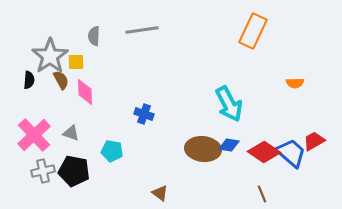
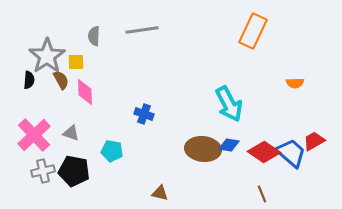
gray star: moved 3 px left
brown triangle: rotated 24 degrees counterclockwise
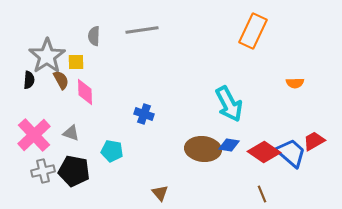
brown triangle: rotated 36 degrees clockwise
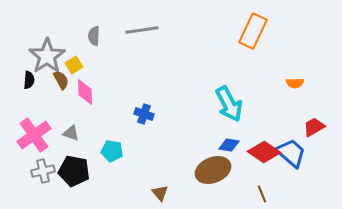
yellow square: moved 2 px left, 3 px down; rotated 30 degrees counterclockwise
pink cross: rotated 8 degrees clockwise
red trapezoid: moved 14 px up
brown ellipse: moved 10 px right, 21 px down; rotated 28 degrees counterclockwise
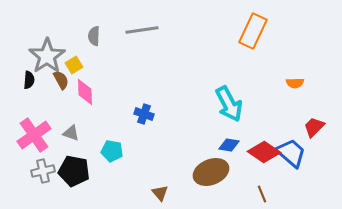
red trapezoid: rotated 15 degrees counterclockwise
brown ellipse: moved 2 px left, 2 px down
